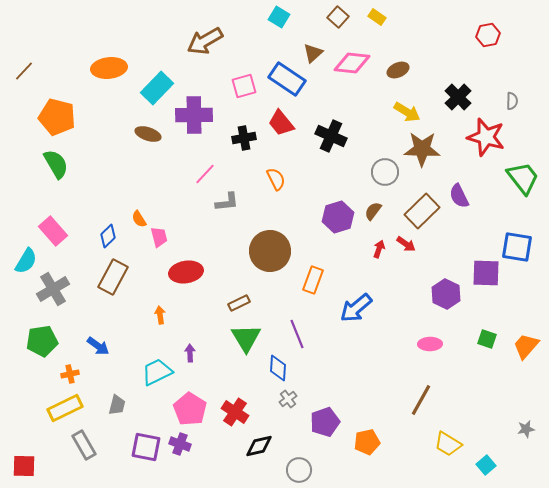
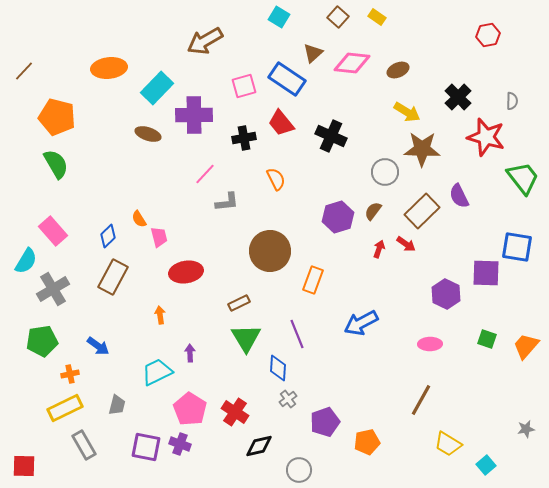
blue arrow at (356, 308): moved 5 px right, 15 px down; rotated 12 degrees clockwise
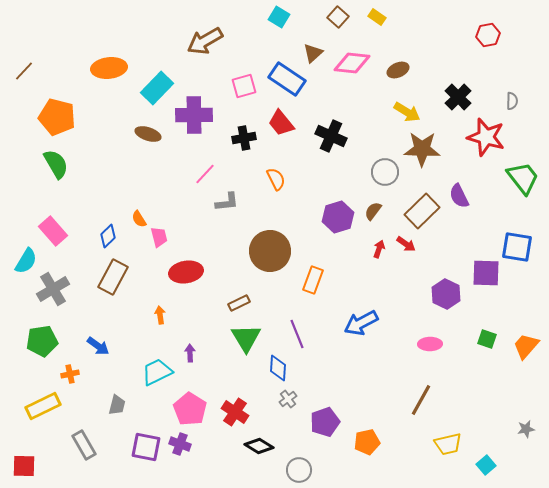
yellow rectangle at (65, 408): moved 22 px left, 2 px up
yellow trapezoid at (448, 444): rotated 44 degrees counterclockwise
black diamond at (259, 446): rotated 44 degrees clockwise
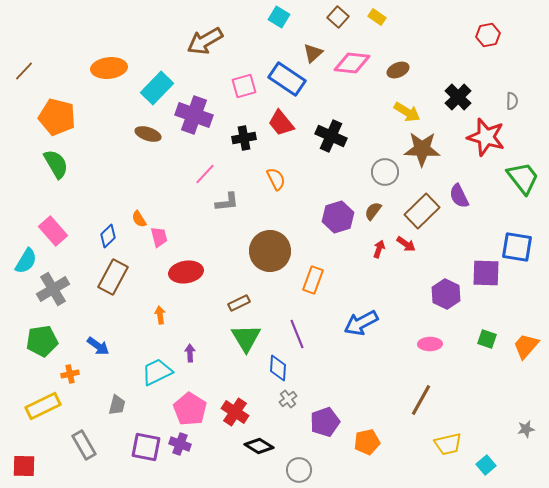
purple cross at (194, 115): rotated 21 degrees clockwise
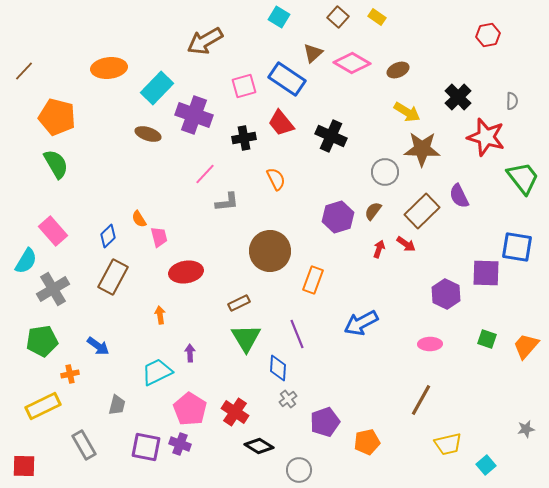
pink diamond at (352, 63): rotated 24 degrees clockwise
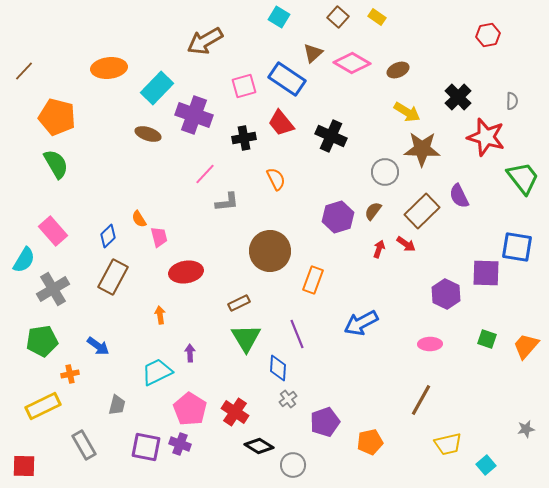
cyan semicircle at (26, 261): moved 2 px left, 1 px up
orange pentagon at (367, 442): moved 3 px right
gray circle at (299, 470): moved 6 px left, 5 px up
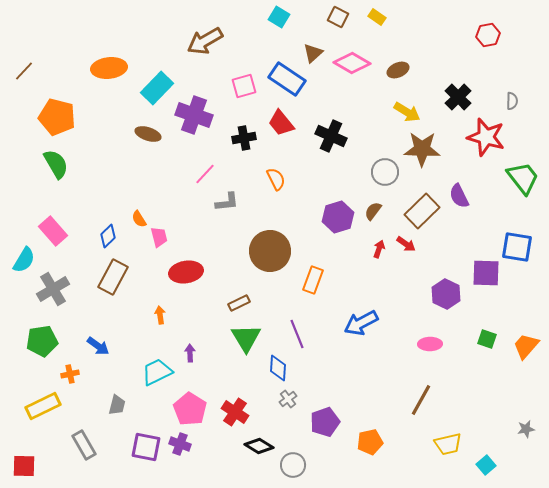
brown square at (338, 17): rotated 15 degrees counterclockwise
